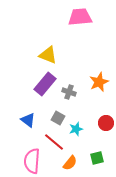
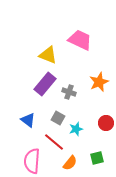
pink trapezoid: moved 23 px down; rotated 30 degrees clockwise
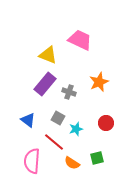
orange semicircle: moved 2 px right; rotated 84 degrees clockwise
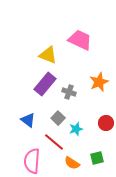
gray square: rotated 16 degrees clockwise
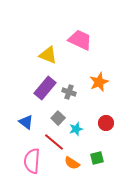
purple rectangle: moved 4 px down
blue triangle: moved 2 px left, 2 px down
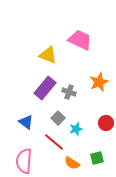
pink semicircle: moved 8 px left
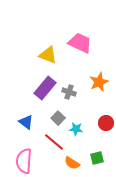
pink trapezoid: moved 3 px down
cyan star: rotated 24 degrees clockwise
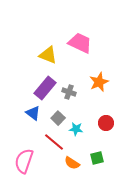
blue triangle: moved 7 px right, 9 px up
pink semicircle: rotated 15 degrees clockwise
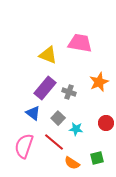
pink trapezoid: rotated 15 degrees counterclockwise
pink semicircle: moved 15 px up
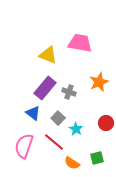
cyan star: rotated 24 degrees clockwise
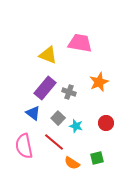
cyan star: moved 3 px up; rotated 16 degrees counterclockwise
pink semicircle: rotated 30 degrees counterclockwise
